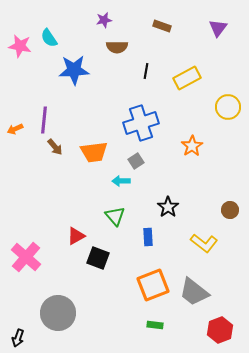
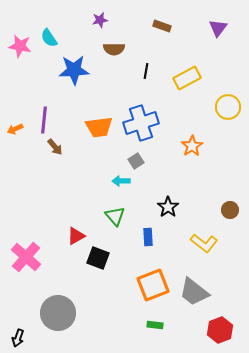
purple star: moved 4 px left
brown semicircle: moved 3 px left, 2 px down
orange trapezoid: moved 5 px right, 25 px up
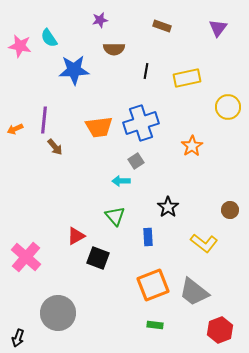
yellow rectangle: rotated 16 degrees clockwise
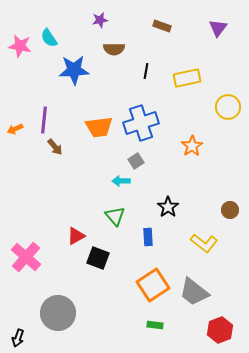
orange square: rotated 12 degrees counterclockwise
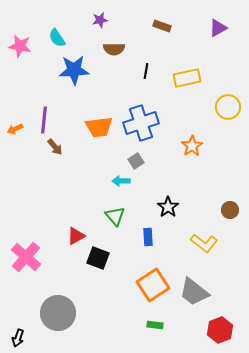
purple triangle: rotated 24 degrees clockwise
cyan semicircle: moved 8 px right
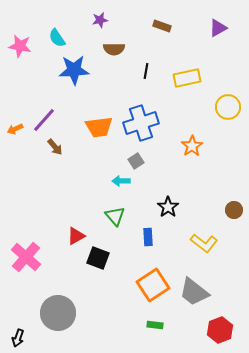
purple line: rotated 36 degrees clockwise
brown circle: moved 4 px right
